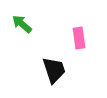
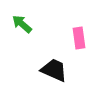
black trapezoid: rotated 48 degrees counterclockwise
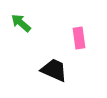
green arrow: moved 1 px left, 1 px up
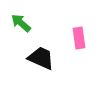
black trapezoid: moved 13 px left, 12 px up
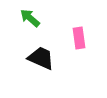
green arrow: moved 9 px right, 5 px up
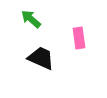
green arrow: moved 1 px right, 1 px down
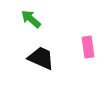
pink rectangle: moved 9 px right, 9 px down
